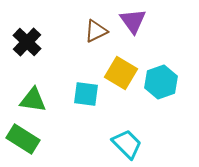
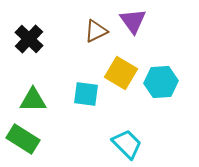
black cross: moved 2 px right, 3 px up
cyan hexagon: rotated 16 degrees clockwise
green triangle: rotated 8 degrees counterclockwise
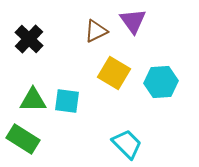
yellow square: moved 7 px left
cyan square: moved 19 px left, 7 px down
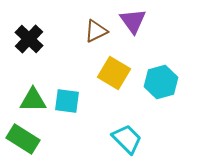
cyan hexagon: rotated 12 degrees counterclockwise
cyan trapezoid: moved 5 px up
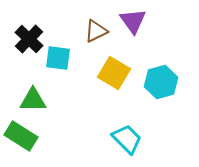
cyan square: moved 9 px left, 43 px up
green rectangle: moved 2 px left, 3 px up
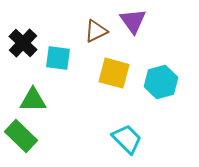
black cross: moved 6 px left, 4 px down
yellow square: rotated 16 degrees counterclockwise
green rectangle: rotated 12 degrees clockwise
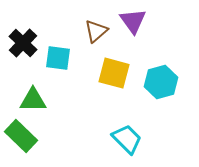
brown triangle: rotated 15 degrees counterclockwise
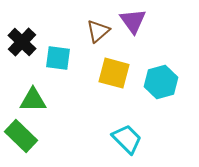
brown triangle: moved 2 px right
black cross: moved 1 px left, 1 px up
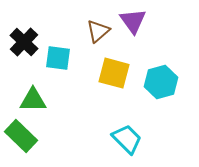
black cross: moved 2 px right
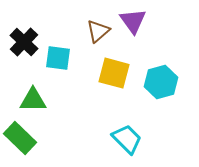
green rectangle: moved 1 px left, 2 px down
